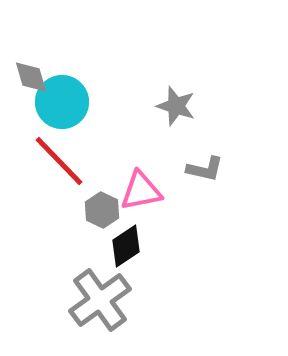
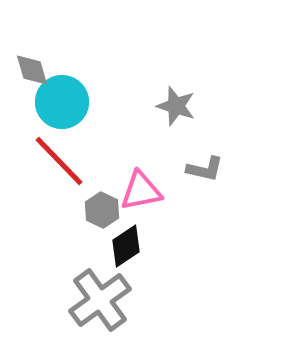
gray diamond: moved 1 px right, 7 px up
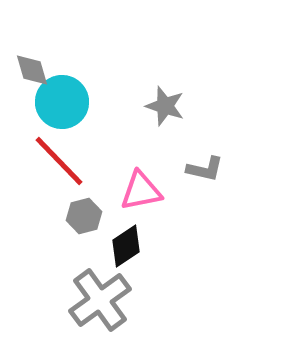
gray star: moved 11 px left
gray hexagon: moved 18 px left, 6 px down; rotated 20 degrees clockwise
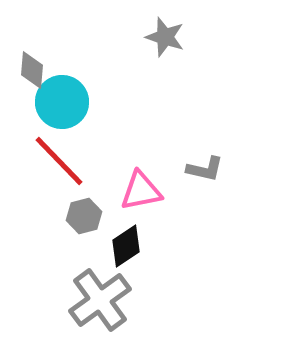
gray diamond: rotated 21 degrees clockwise
gray star: moved 69 px up
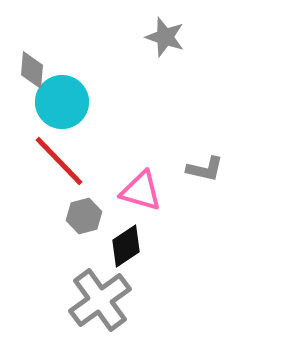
pink triangle: rotated 27 degrees clockwise
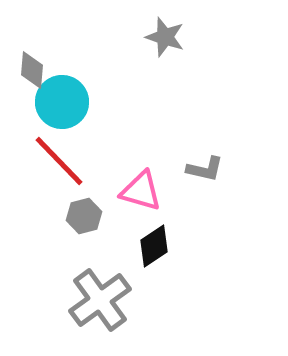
black diamond: moved 28 px right
